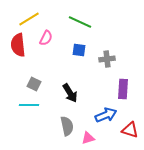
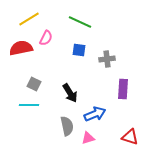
red semicircle: moved 3 px right, 3 px down; rotated 85 degrees clockwise
blue arrow: moved 11 px left, 1 px up
red triangle: moved 7 px down
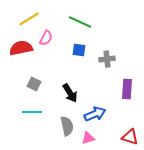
purple rectangle: moved 4 px right
cyan line: moved 3 px right, 7 px down
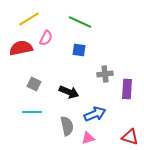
gray cross: moved 2 px left, 15 px down
black arrow: moved 1 px left, 1 px up; rotated 36 degrees counterclockwise
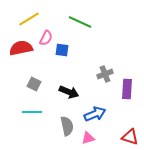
blue square: moved 17 px left
gray cross: rotated 14 degrees counterclockwise
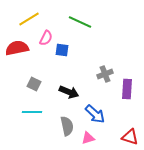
red semicircle: moved 4 px left
blue arrow: rotated 65 degrees clockwise
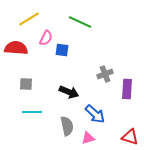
red semicircle: moved 1 px left; rotated 15 degrees clockwise
gray square: moved 8 px left; rotated 24 degrees counterclockwise
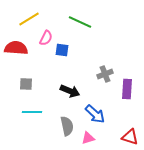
black arrow: moved 1 px right, 1 px up
